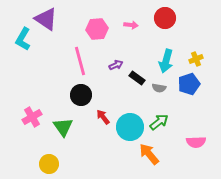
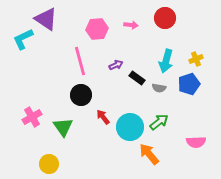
cyan L-shape: rotated 35 degrees clockwise
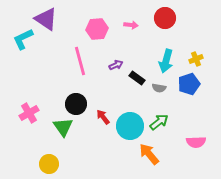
black circle: moved 5 px left, 9 px down
pink cross: moved 3 px left, 4 px up
cyan circle: moved 1 px up
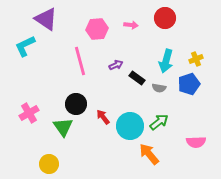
cyan L-shape: moved 2 px right, 7 px down
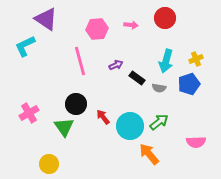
green triangle: moved 1 px right
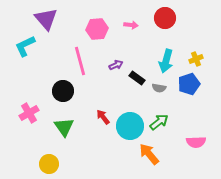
purple triangle: rotated 15 degrees clockwise
black circle: moved 13 px left, 13 px up
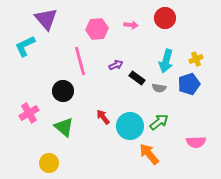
green triangle: rotated 15 degrees counterclockwise
yellow circle: moved 1 px up
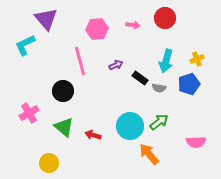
pink arrow: moved 2 px right
cyan L-shape: moved 1 px up
yellow cross: moved 1 px right
black rectangle: moved 3 px right
red arrow: moved 10 px left, 18 px down; rotated 35 degrees counterclockwise
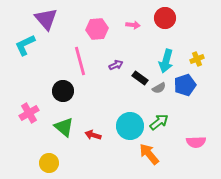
blue pentagon: moved 4 px left, 1 px down
gray semicircle: rotated 40 degrees counterclockwise
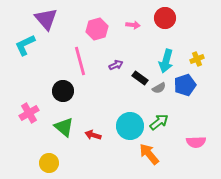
pink hexagon: rotated 10 degrees counterclockwise
